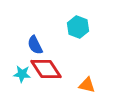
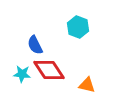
red diamond: moved 3 px right, 1 px down
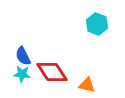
cyan hexagon: moved 19 px right, 3 px up
blue semicircle: moved 12 px left, 11 px down
red diamond: moved 3 px right, 2 px down
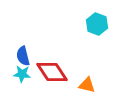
blue semicircle: rotated 12 degrees clockwise
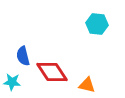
cyan hexagon: rotated 15 degrees counterclockwise
cyan star: moved 10 px left, 8 px down
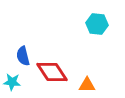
orange triangle: rotated 12 degrees counterclockwise
